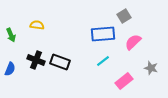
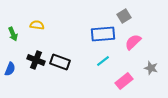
green arrow: moved 2 px right, 1 px up
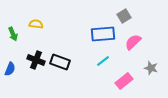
yellow semicircle: moved 1 px left, 1 px up
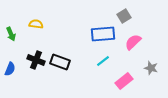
green arrow: moved 2 px left
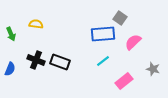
gray square: moved 4 px left, 2 px down; rotated 24 degrees counterclockwise
gray star: moved 2 px right, 1 px down
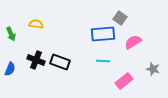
pink semicircle: rotated 12 degrees clockwise
cyan line: rotated 40 degrees clockwise
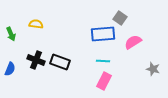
pink rectangle: moved 20 px left; rotated 24 degrees counterclockwise
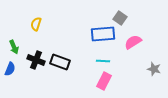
yellow semicircle: rotated 80 degrees counterclockwise
green arrow: moved 3 px right, 13 px down
gray star: moved 1 px right
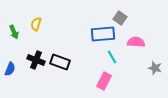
pink semicircle: moved 3 px right; rotated 36 degrees clockwise
green arrow: moved 15 px up
cyan line: moved 9 px right, 4 px up; rotated 56 degrees clockwise
gray star: moved 1 px right, 1 px up
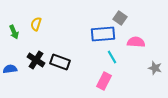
black cross: rotated 12 degrees clockwise
blue semicircle: rotated 120 degrees counterclockwise
